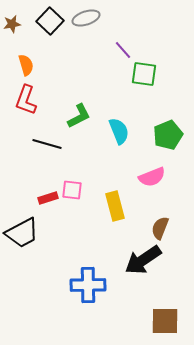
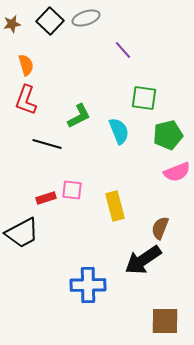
green square: moved 24 px down
green pentagon: rotated 8 degrees clockwise
pink semicircle: moved 25 px right, 5 px up
red rectangle: moved 2 px left
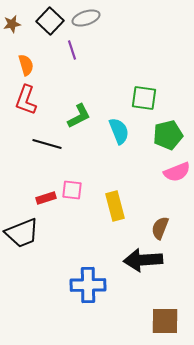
purple line: moved 51 px left; rotated 24 degrees clockwise
black trapezoid: rotated 6 degrees clockwise
black arrow: rotated 30 degrees clockwise
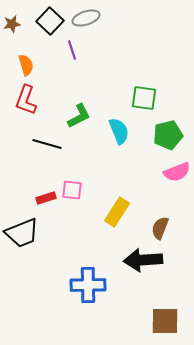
yellow rectangle: moved 2 px right, 6 px down; rotated 48 degrees clockwise
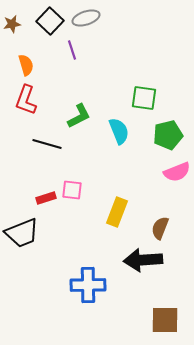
yellow rectangle: rotated 12 degrees counterclockwise
brown square: moved 1 px up
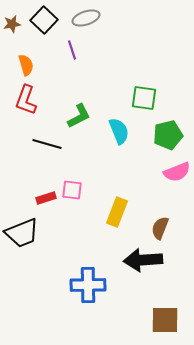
black square: moved 6 px left, 1 px up
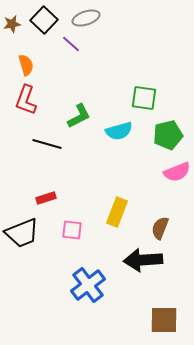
purple line: moved 1 px left, 6 px up; rotated 30 degrees counterclockwise
cyan semicircle: rotated 96 degrees clockwise
pink square: moved 40 px down
blue cross: rotated 36 degrees counterclockwise
brown square: moved 1 px left
